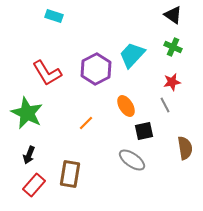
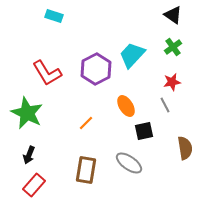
green cross: rotated 30 degrees clockwise
gray ellipse: moved 3 px left, 3 px down
brown rectangle: moved 16 px right, 4 px up
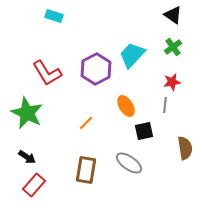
gray line: rotated 35 degrees clockwise
black arrow: moved 2 px left, 2 px down; rotated 78 degrees counterclockwise
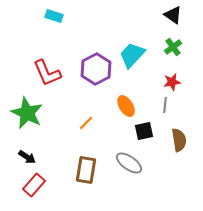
red L-shape: rotated 8 degrees clockwise
brown semicircle: moved 6 px left, 8 px up
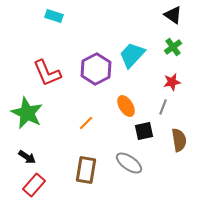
gray line: moved 2 px left, 2 px down; rotated 14 degrees clockwise
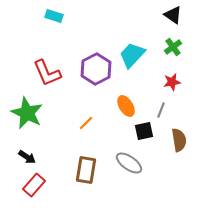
gray line: moved 2 px left, 3 px down
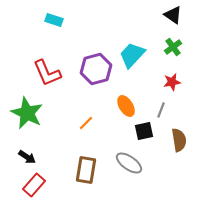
cyan rectangle: moved 4 px down
purple hexagon: rotated 12 degrees clockwise
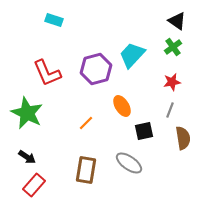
black triangle: moved 4 px right, 6 px down
orange ellipse: moved 4 px left
gray line: moved 9 px right
brown semicircle: moved 4 px right, 2 px up
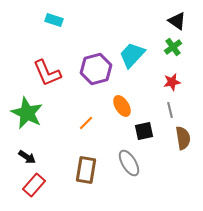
gray line: rotated 35 degrees counterclockwise
gray ellipse: rotated 24 degrees clockwise
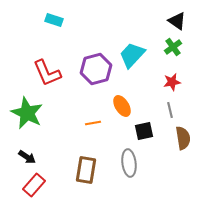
orange line: moved 7 px right; rotated 35 degrees clockwise
gray ellipse: rotated 24 degrees clockwise
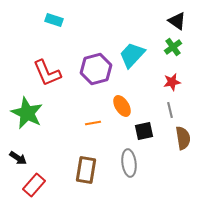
black arrow: moved 9 px left, 1 px down
